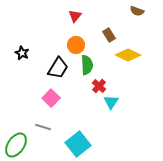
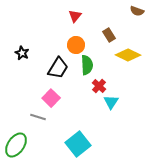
gray line: moved 5 px left, 10 px up
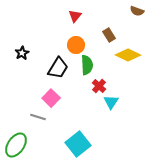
black star: rotated 16 degrees clockwise
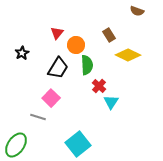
red triangle: moved 18 px left, 17 px down
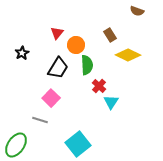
brown rectangle: moved 1 px right
gray line: moved 2 px right, 3 px down
